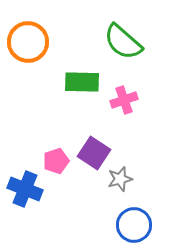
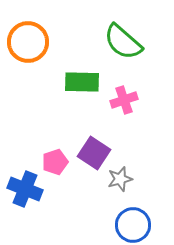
pink pentagon: moved 1 px left, 1 px down
blue circle: moved 1 px left
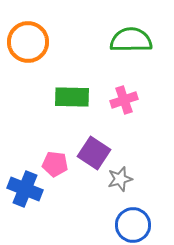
green semicircle: moved 8 px right, 2 px up; rotated 138 degrees clockwise
green rectangle: moved 10 px left, 15 px down
pink pentagon: moved 2 px down; rotated 25 degrees clockwise
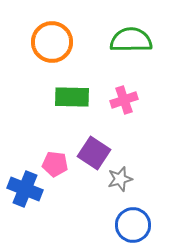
orange circle: moved 24 px right
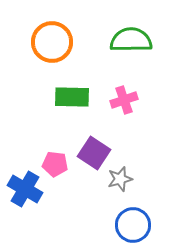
blue cross: rotated 8 degrees clockwise
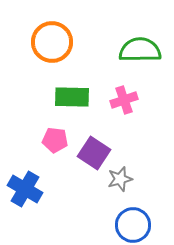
green semicircle: moved 9 px right, 10 px down
pink pentagon: moved 24 px up
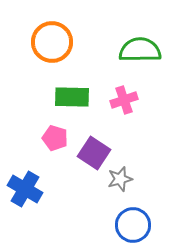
pink pentagon: moved 2 px up; rotated 10 degrees clockwise
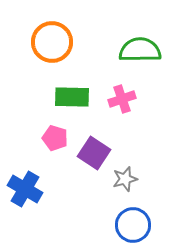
pink cross: moved 2 px left, 1 px up
gray star: moved 5 px right
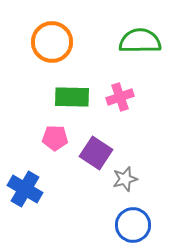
green semicircle: moved 9 px up
pink cross: moved 2 px left, 2 px up
pink pentagon: rotated 15 degrees counterclockwise
purple square: moved 2 px right
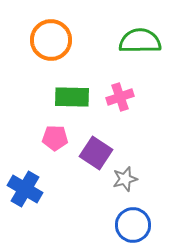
orange circle: moved 1 px left, 2 px up
